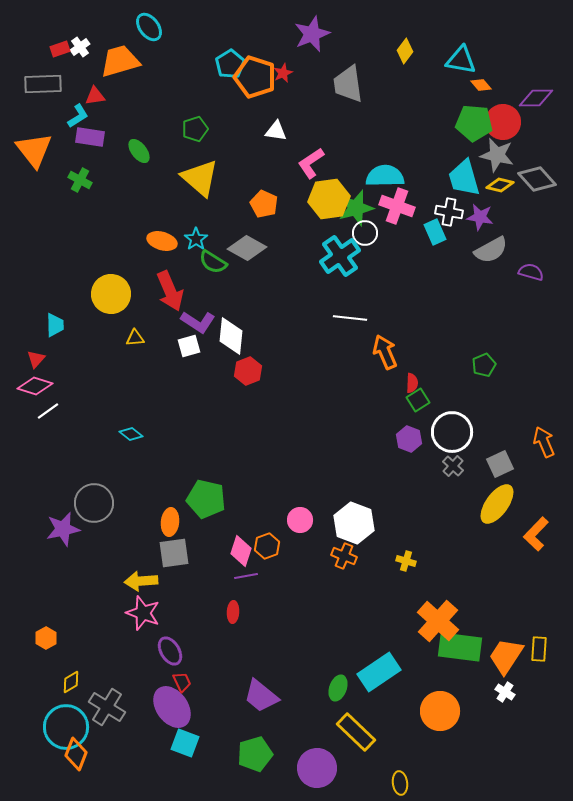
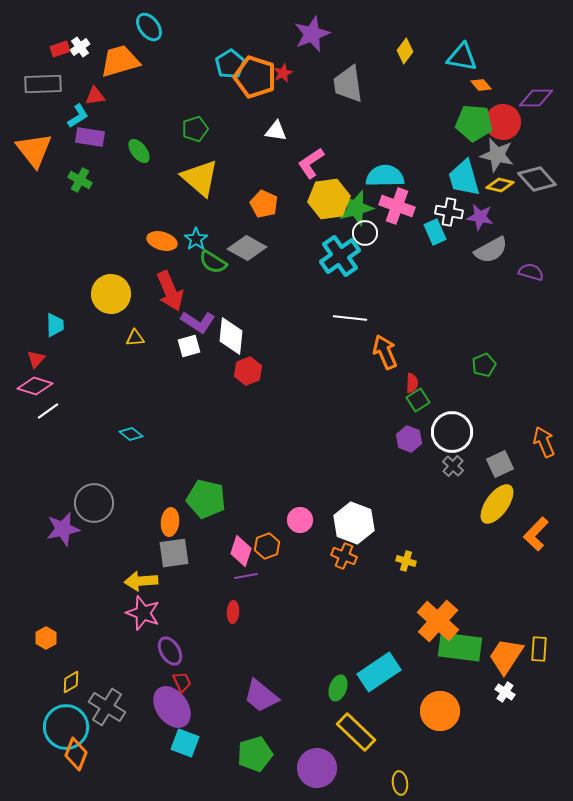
cyan triangle at (461, 60): moved 1 px right, 3 px up
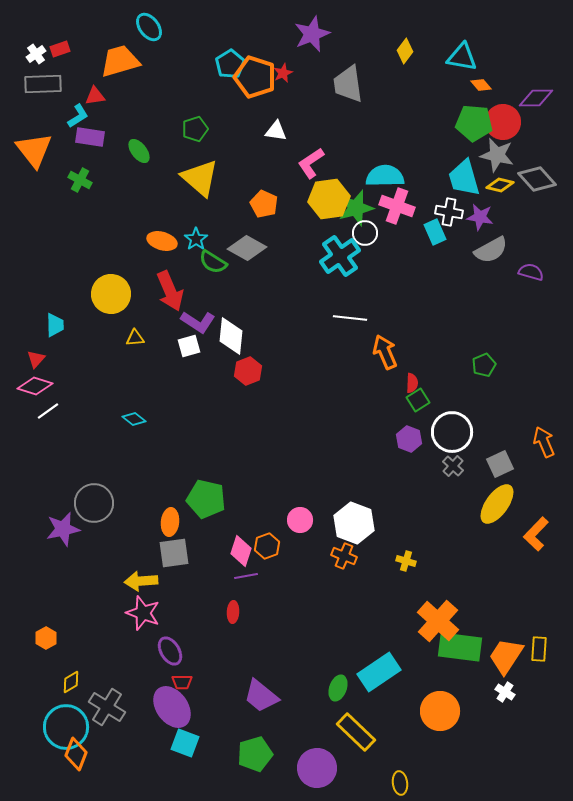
white cross at (80, 47): moved 44 px left, 7 px down
cyan diamond at (131, 434): moved 3 px right, 15 px up
red trapezoid at (182, 682): rotated 115 degrees clockwise
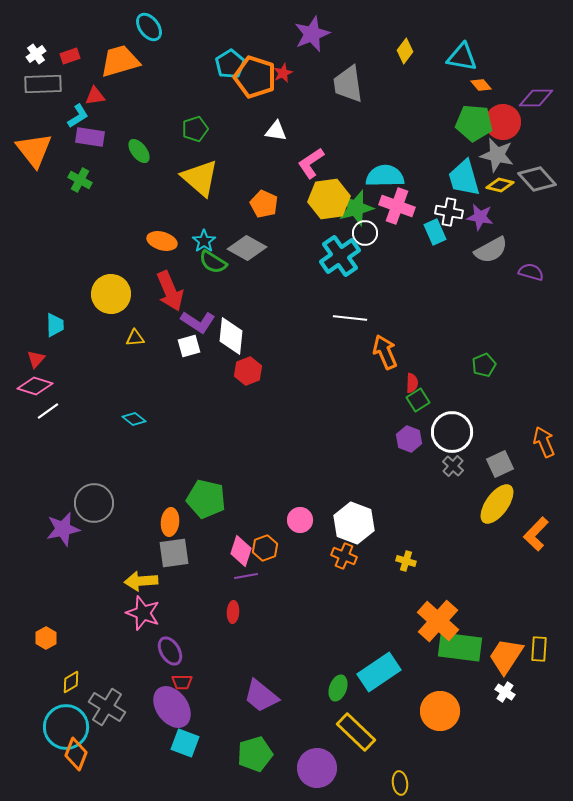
red rectangle at (60, 49): moved 10 px right, 7 px down
cyan star at (196, 239): moved 8 px right, 2 px down
orange hexagon at (267, 546): moved 2 px left, 2 px down
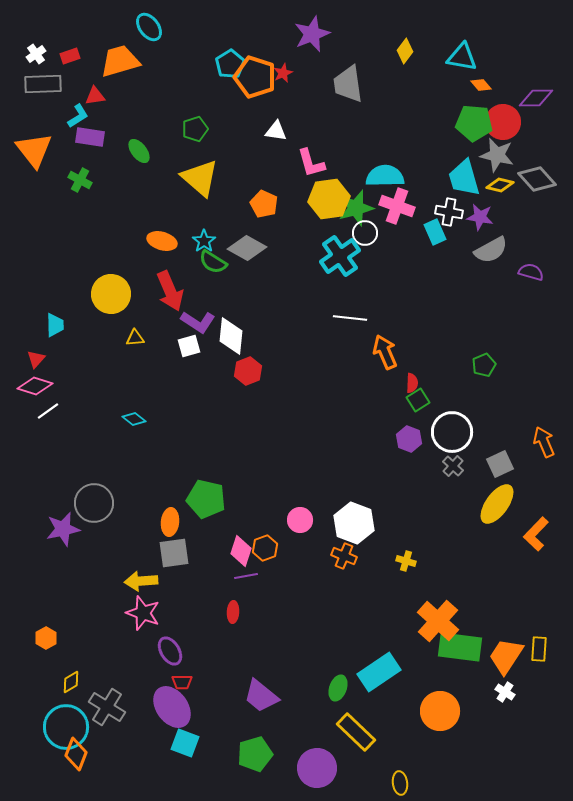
pink L-shape at (311, 163): rotated 72 degrees counterclockwise
